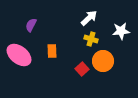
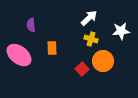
purple semicircle: rotated 32 degrees counterclockwise
orange rectangle: moved 3 px up
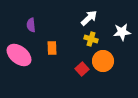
white star: moved 1 px right, 1 px down
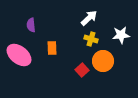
white star: moved 1 px left, 3 px down
red square: moved 1 px down
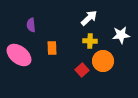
yellow cross: moved 1 px left, 2 px down; rotated 16 degrees counterclockwise
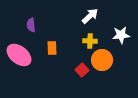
white arrow: moved 1 px right, 2 px up
orange circle: moved 1 px left, 1 px up
